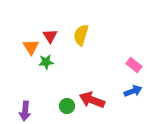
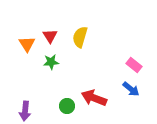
yellow semicircle: moved 1 px left, 2 px down
orange triangle: moved 4 px left, 3 px up
green star: moved 5 px right
blue arrow: moved 2 px left, 2 px up; rotated 60 degrees clockwise
red arrow: moved 2 px right, 2 px up
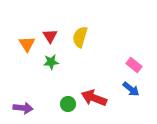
green circle: moved 1 px right, 2 px up
purple arrow: moved 2 px left, 3 px up; rotated 90 degrees counterclockwise
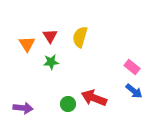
pink rectangle: moved 2 px left, 2 px down
blue arrow: moved 3 px right, 2 px down
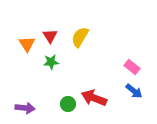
yellow semicircle: rotated 15 degrees clockwise
purple arrow: moved 2 px right
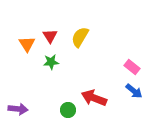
green circle: moved 6 px down
purple arrow: moved 7 px left, 1 px down
